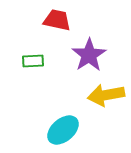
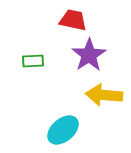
red trapezoid: moved 16 px right
yellow arrow: moved 2 px left; rotated 15 degrees clockwise
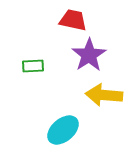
green rectangle: moved 5 px down
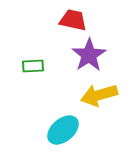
yellow arrow: moved 5 px left; rotated 21 degrees counterclockwise
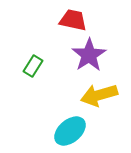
green rectangle: rotated 55 degrees counterclockwise
cyan ellipse: moved 7 px right, 1 px down
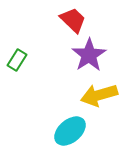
red trapezoid: rotated 32 degrees clockwise
green rectangle: moved 16 px left, 6 px up
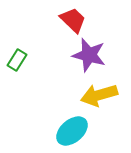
purple star: rotated 24 degrees counterclockwise
cyan ellipse: moved 2 px right
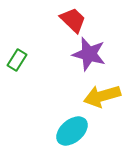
purple star: moved 1 px up
yellow arrow: moved 3 px right, 1 px down
